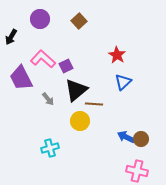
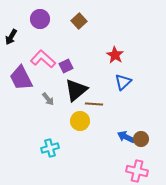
red star: moved 2 px left
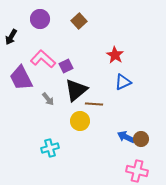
blue triangle: rotated 18 degrees clockwise
